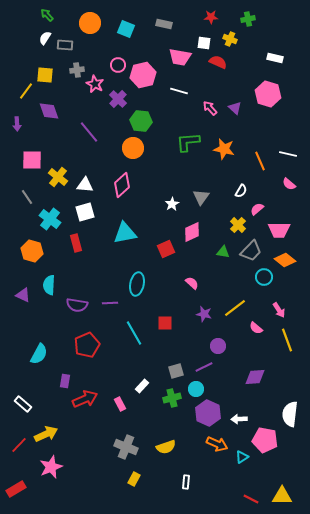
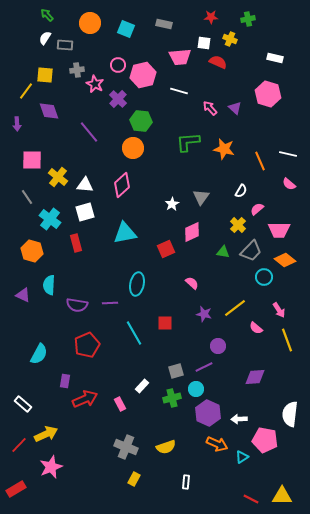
pink trapezoid at (180, 57): rotated 15 degrees counterclockwise
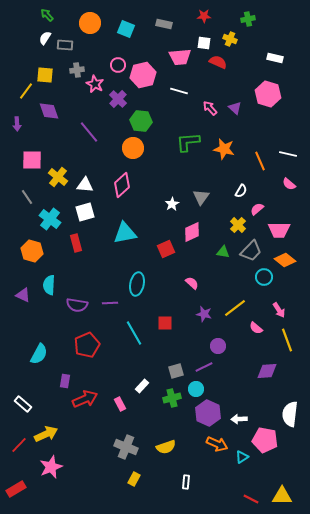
red star at (211, 17): moved 7 px left, 1 px up
purple diamond at (255, 377): moved 12 px right, 6 px up
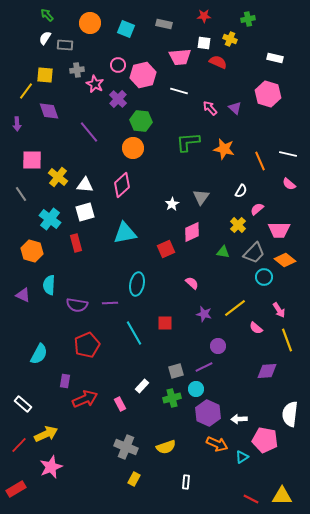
gray line at (27, 197): moved 6 px left, 3 px up
gray trapezoid at (251, 251): moved 3 px right, 2 px down
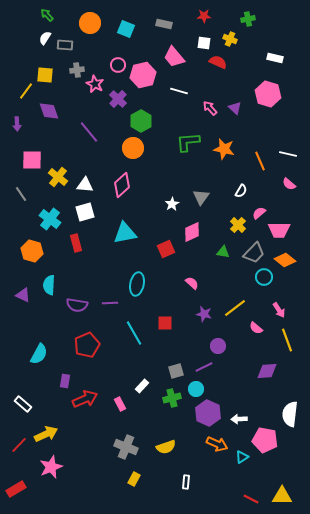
pink trapezoid at (180, 57): moved 6 px left; rotated 55 degrees clockwise
green hexagon at (141, 121): rotated 25 degrees clockwise
pink semicircle at (257, 209): moved 2 px right, 4 px down
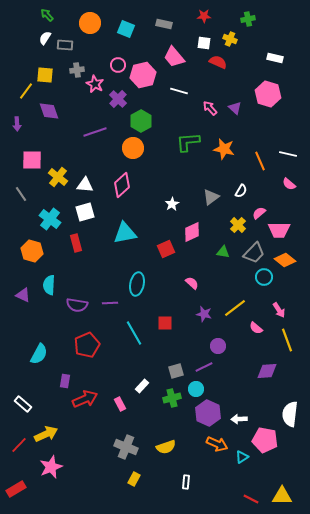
purple line at (89, 132): moved 6 px right; rotated 70 degrees counterclockwise
gray triangle at (201, 197): moved 10 px right; rotated 18 degrees clockwise
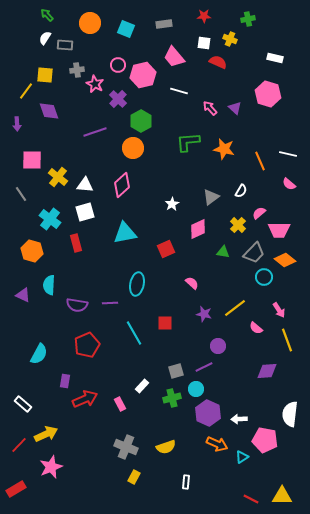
gray rectangle at (164, 24): rotated 21 degrees counterclockwise
pink diamond at (192, 232): moved 6 px right, 3 px up
yellow rectangle at (134, 479): moved 2 px up
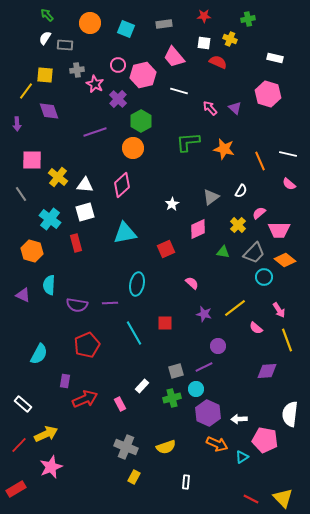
yellow triangle at (282, 496): moved 1 px right, 2 px down; rotated 45 degrees clockwise
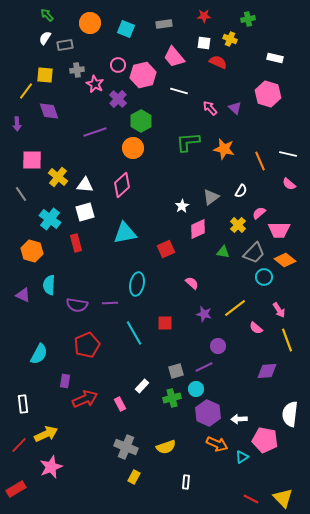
gray rectangle at (65, 45): rotated 14 degrees counterclockwise
white star at (172, 204): moved 10 px right, 2 px down
white rectangle at (23, 404): rotated 42 degrees clockwise
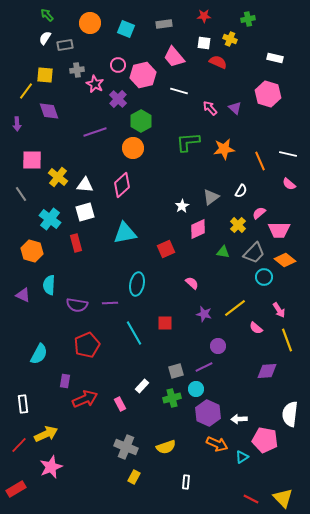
orange star at (224, 149): rotated 20 degrees counterclockwise
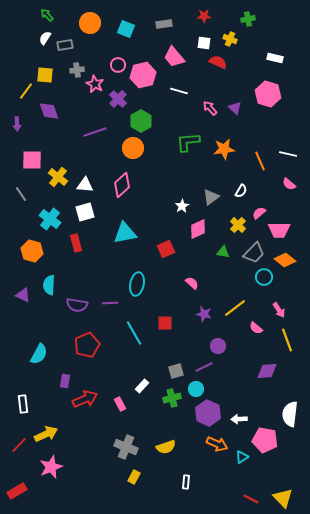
red rectangle at (16, 489): moved 1 px right, 2 px down
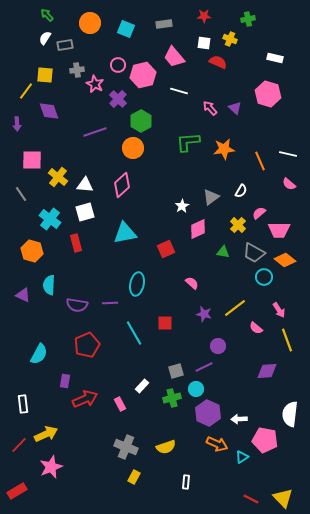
gray trapezoid at (254, 253): rotated 75 degrees clockwise
